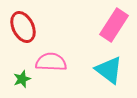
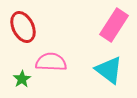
green star: rotated 12 degrees counterclockwise
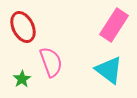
pink semicircle: rotated 68 degrees clockwise
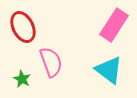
green star: rotated 12 degrees counterclockwise
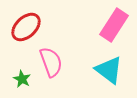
red ellipse: moved 3 px right; rotated 72 degrees clockwise
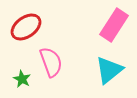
red ellipse: rotated 8 degrees clockwise
cyan triangle: rotated 44 degrees clockwise
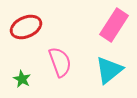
red ellipse: rotated 12 degrees clockwise
pink semicircle: moved 9 px right
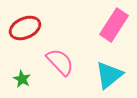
red ellipse: moved 1 px left, 1 px down
pink semicircle: rotated 24 degrees counterclockwise
cyan triangle: moved 5 px down
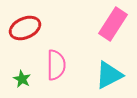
pink rectangle: moved 1 px left, 1 px up
pink semicircle: moved 4 px left, 3 px down; rotated 44 degrees clockwise
cyan triangle: rotated 12 degrees clockwise
